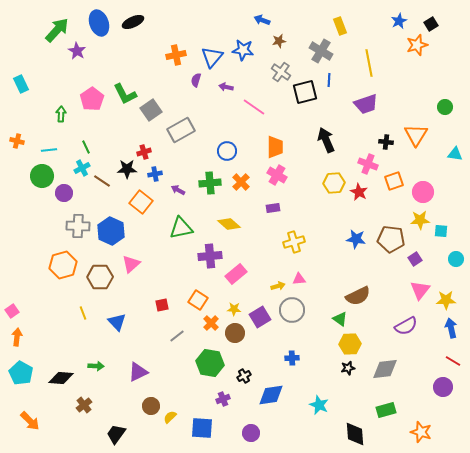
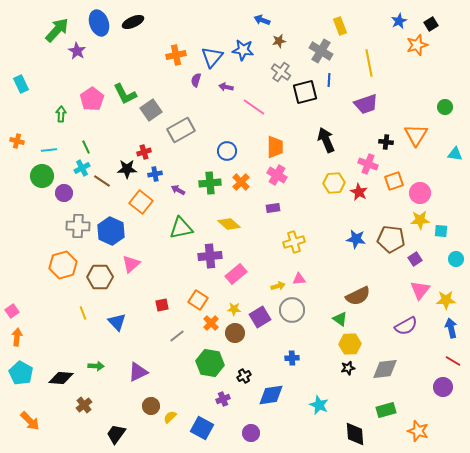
pink circle at (423, 192): moved 3 px left, 1 px down
blue square at (202, 428): rotated 25 degrees clockwise
orange star at (421, 432): moved 3 px left, 1 px up
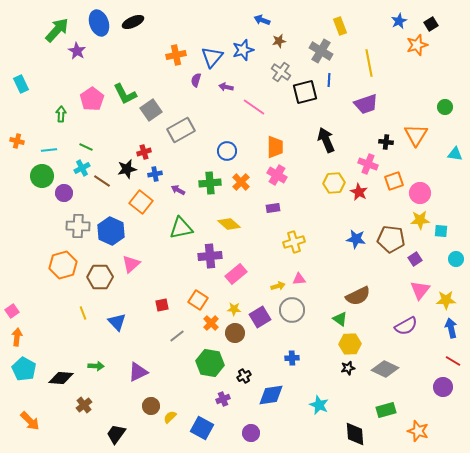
blue star at (243, 50): rotated 25 degrees counterclockwise
green line at (86, 147): rotated 40 degrees counterclockwise
black star at (127, 169): rotated 12 degrees counterclockwise
gray diamond at (385, 369): rotated 32 degrees clockwise
cyan pentagon at (21, 373): moved 3 px right, 4 px up
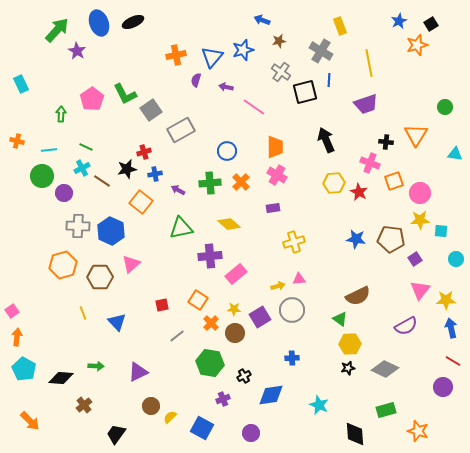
pink cross at (368, 164): moved 2 px right, 1 px up
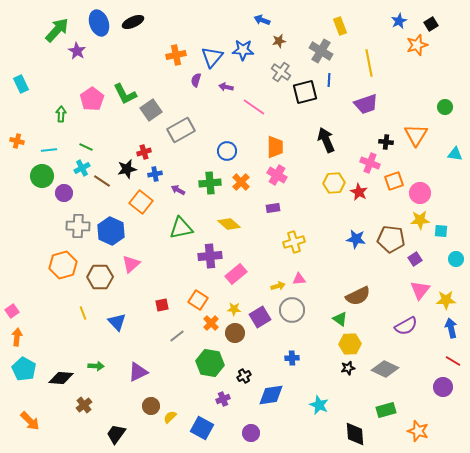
blue star at (243, 50): rotated 20 degrees clockwise
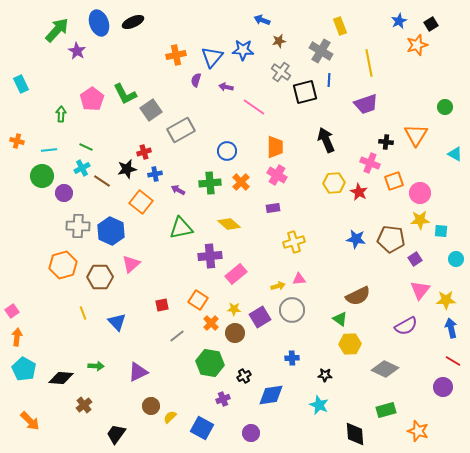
cyan triangle at (455, 154): rotated 21 degrees clockwise
black star at (348, 368): moved 23 px left, 7 px down; rotated 16 degrees clockwise
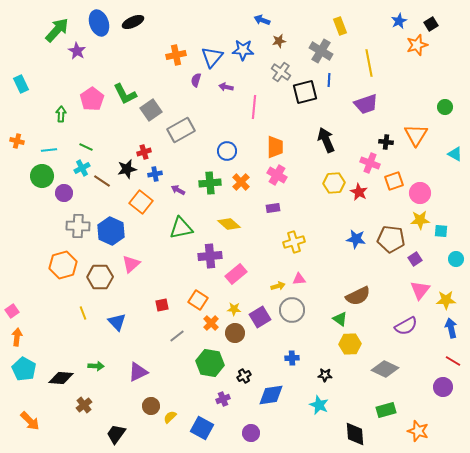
pink line at (254, 107): rotated 60 degrees clockwise
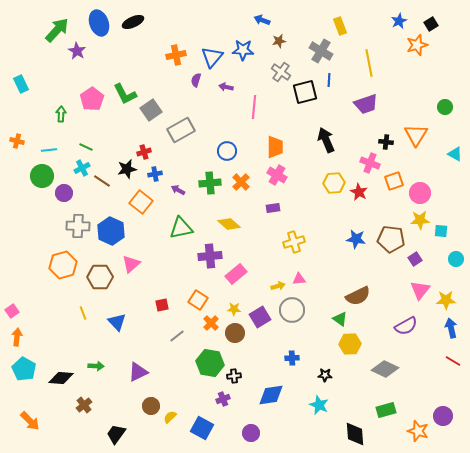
black cross at (244, 376): moved 10 px left; rotated 24 degrees clockwise
purple circle at (443, 387): moved 29 px down
